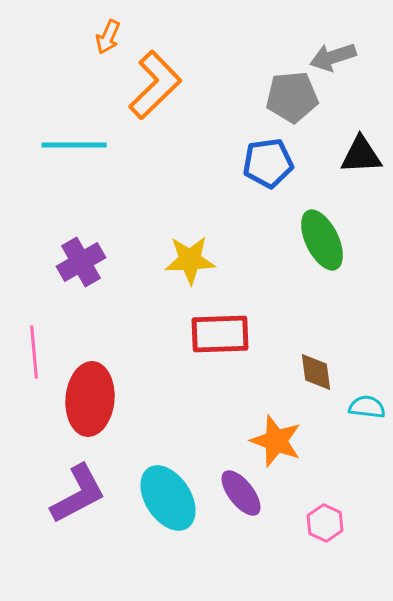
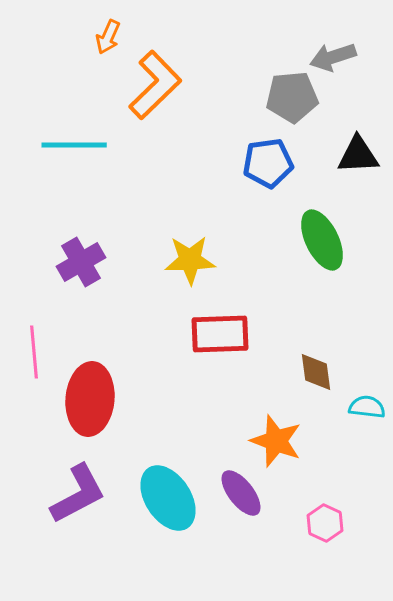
black triangle: moved 3 px left
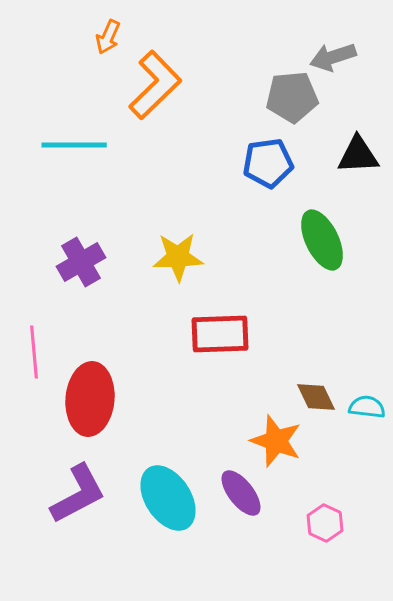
yellow star: moved 12 px left, 3 px up
brown diamond: moved 25 px down; rotated 18 degrees counterclockwise
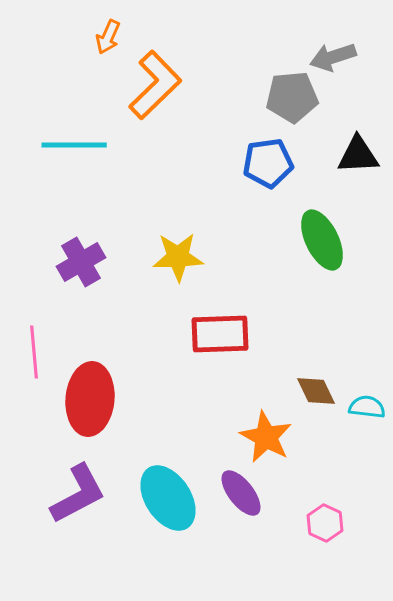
brown diamond: moved 6 px up
orange star: moved 10 px left, 4 px up; rotated 8 degrees clockwise
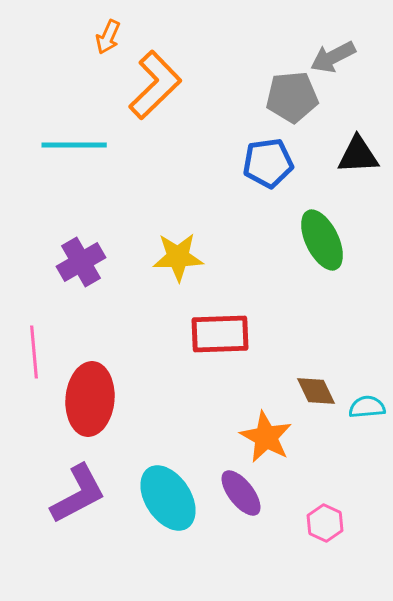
gray arrow: rotated 9 degrees counterclockwise
cyan semicircle: rotated 12 degrees counterclockwise
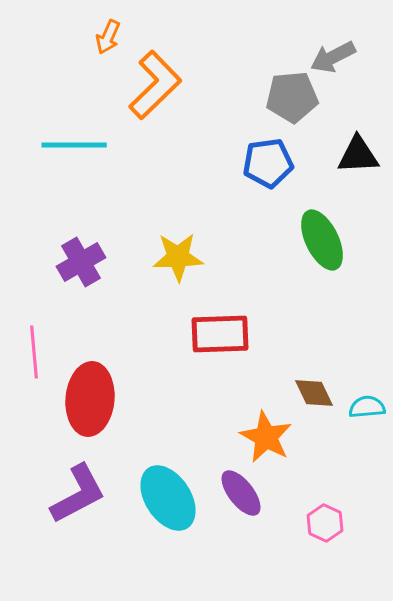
brown diamond: moved 2 px left, 2 px down
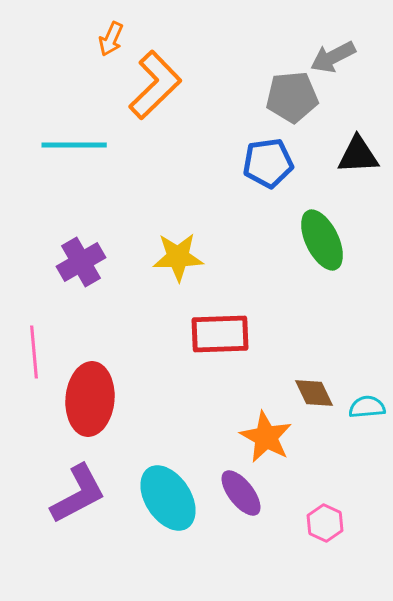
orange arrow: moved 3 px right, 2 px down
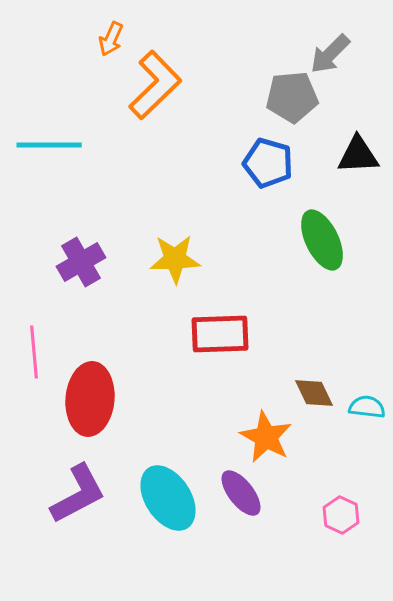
gray arrow: moved 3 px left, 3 px up; rotated 18 degrees counterclockwise
cyan line: moved 25 px left
blue pentagon: rotated 24 degrees clockwise
yellow star: moved 3 px left, 2 px down
cyan semicircle: rotated 12 degrees clockwise
pink hexagon: moved 16 px right, 8 px up
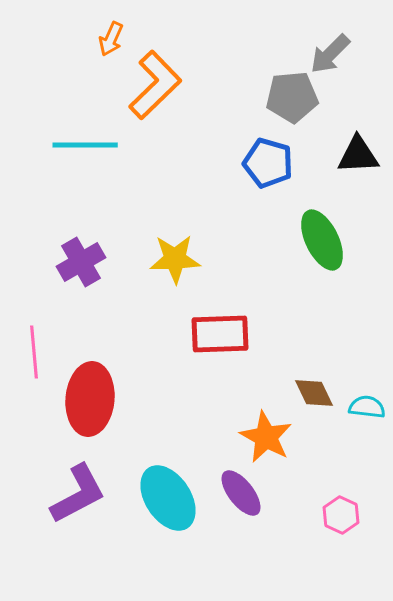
cyan line: moved 36 px right
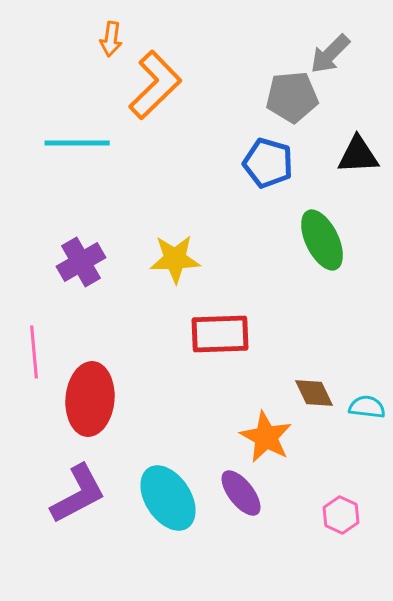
orange arrow: rotated 16 degrees counterclockwise
cyan line: moved 8 px left, 2 px up
